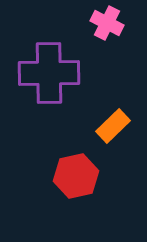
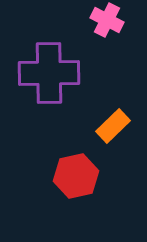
pink cross: moved 3 px up
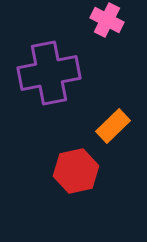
purple cross: rotated 10 degrees counterclockwise
red hexagon: moved 5 px up
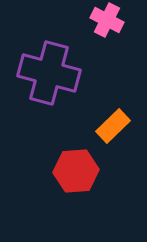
purple cross: rotated 26 degrees clockwise
red hexagon: rotated 9 degrees clockwise
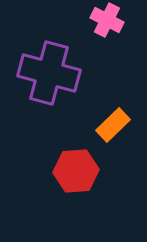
orange rectangle: moved 1 px up
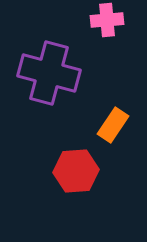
pink cross: rotated 32 degrees counterclockwise
orange rectangle: rotated 12 degrees counterclockwise
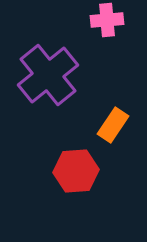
purple cross: moved 1 px left, 2 px down; rotated 36 degrees clockwise
